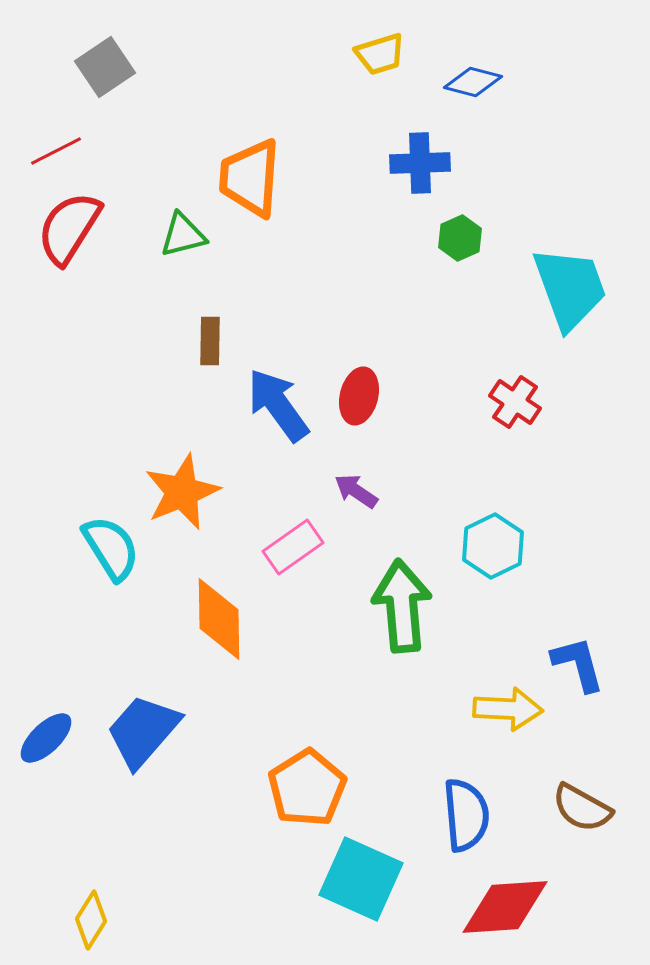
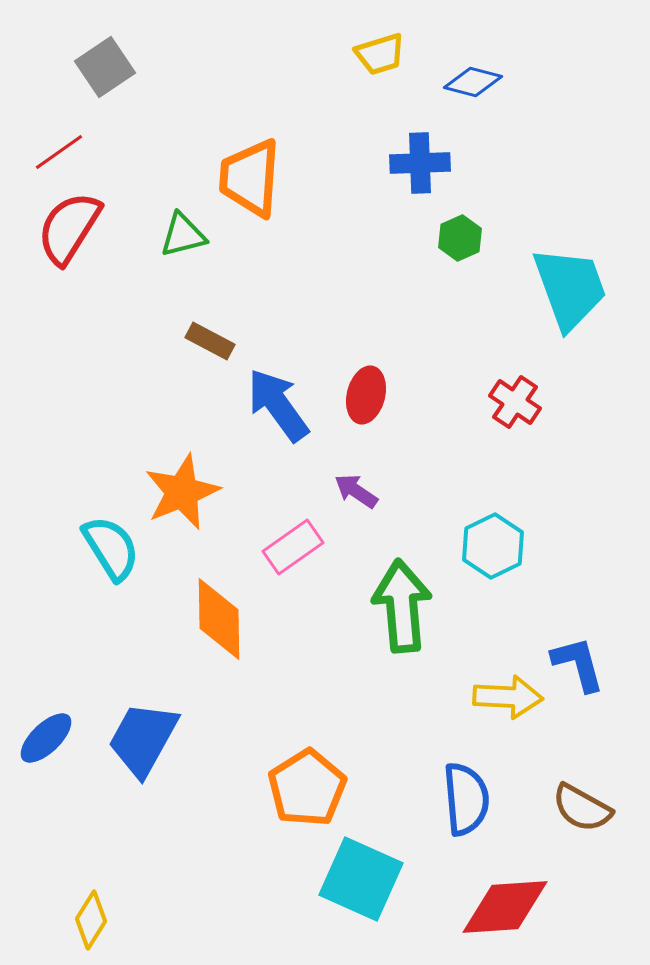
red line: moved 3 px right, 1 px down; rotated 8 degrees counterclockwise
brown rectangle: rotated 63 degrees counterclockwise
red ellipse: moved 7 px right, 1 px up
yellow arrow: moved 12 px up
blue trapezoid: moved 8 px down; rotated 12 degrees counterclockwise
blue semicircle: moved 16 px up
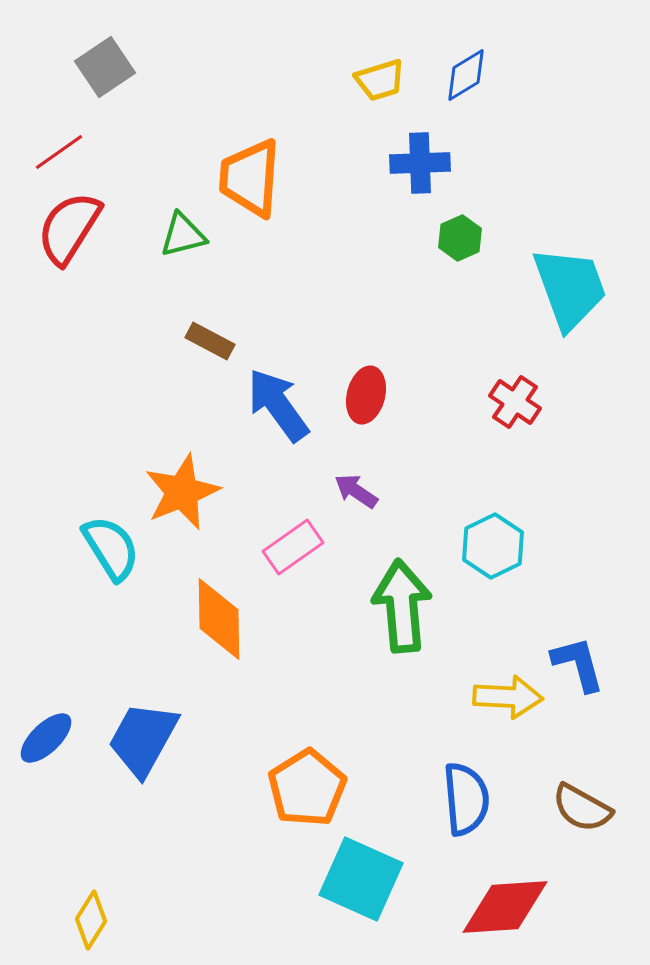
yellow trapezoid: moved 26 px down
blue diamond: moved 7 px left, 7 px up; rotated 46 degrees counterclockwise
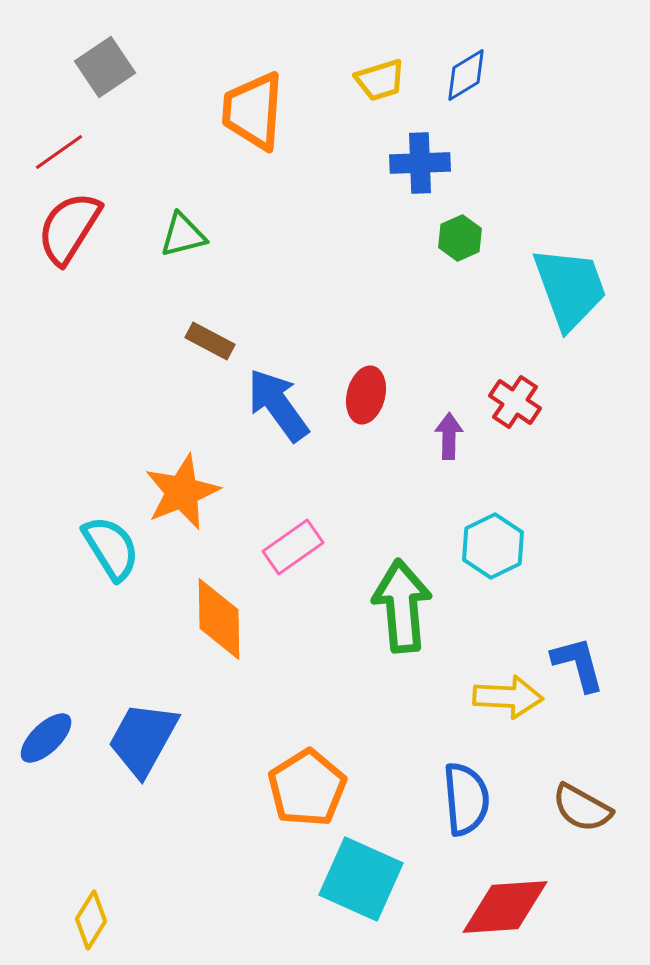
orange trapezoid: moved 3 px right, 67 px up
purple arrow: moved 93 px right, 55 px up; rotated 57 degrees clockwise
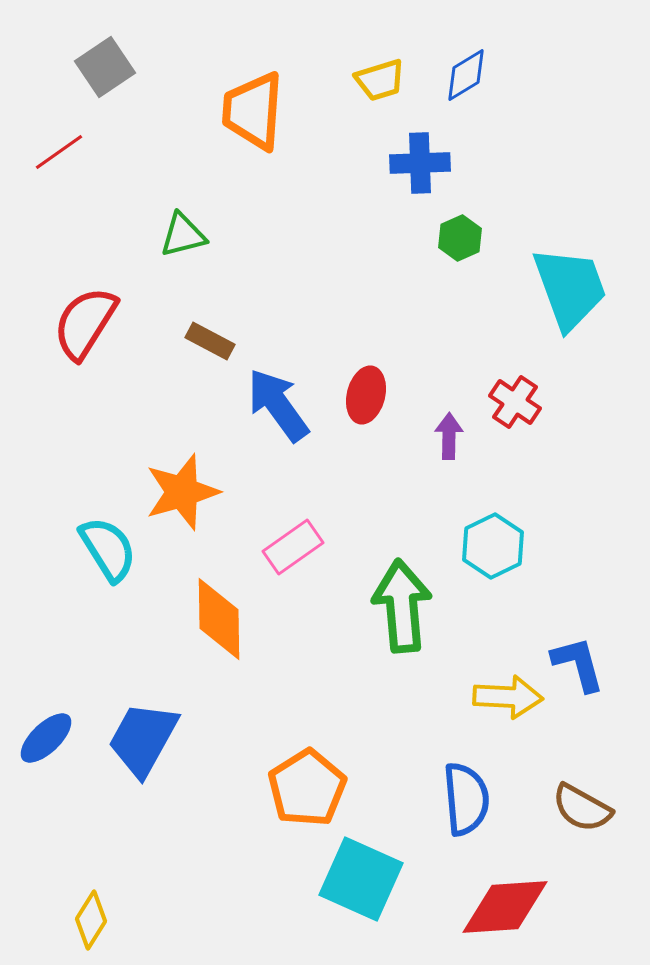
red semicircle: moved 16 px right, 95 px down
orange star: rotated 6 degrees clockwise
cyan semicircle: moved 3 px left, 1 px down
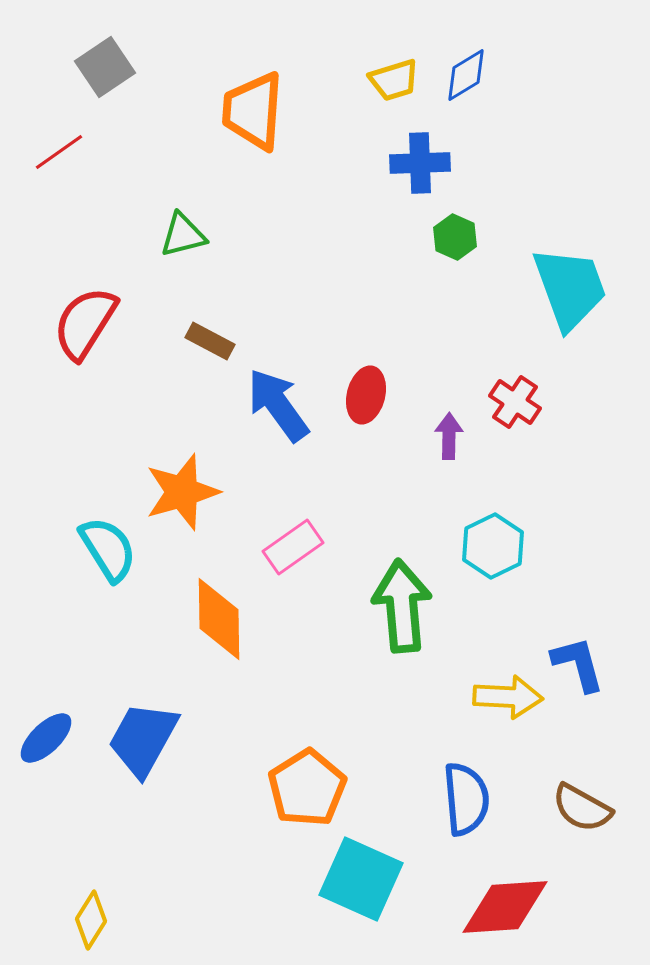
yellow trapezoid: moved 14 px right
green hexagon: moved 5 px left, 1 px up; rotated 12 degrees counterclockwise
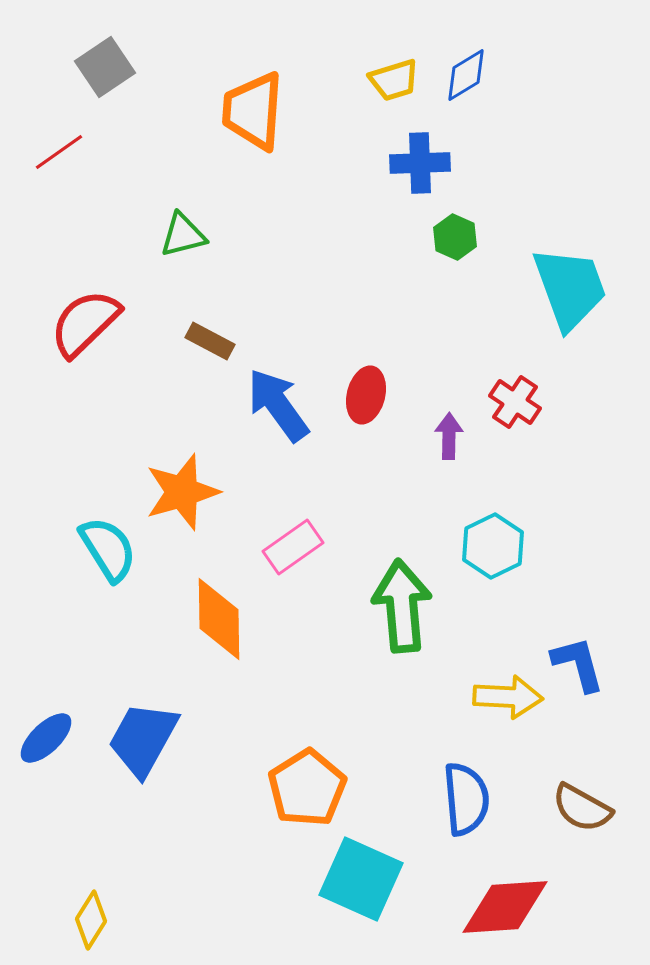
red semicircle: rotated 14 degrees clockwise
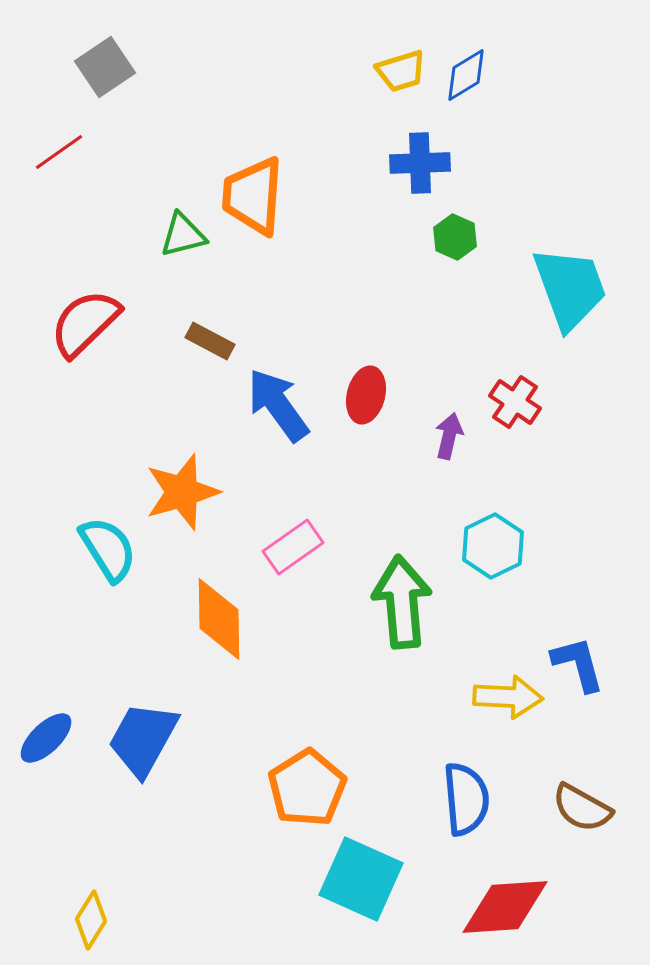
yellow trapezoid: moved 7 px right, 9 px up
orange trapezoid: moved 85 px down
purple arrow: rotated 12 degrees clockwise
green arrow: moved 4 px up
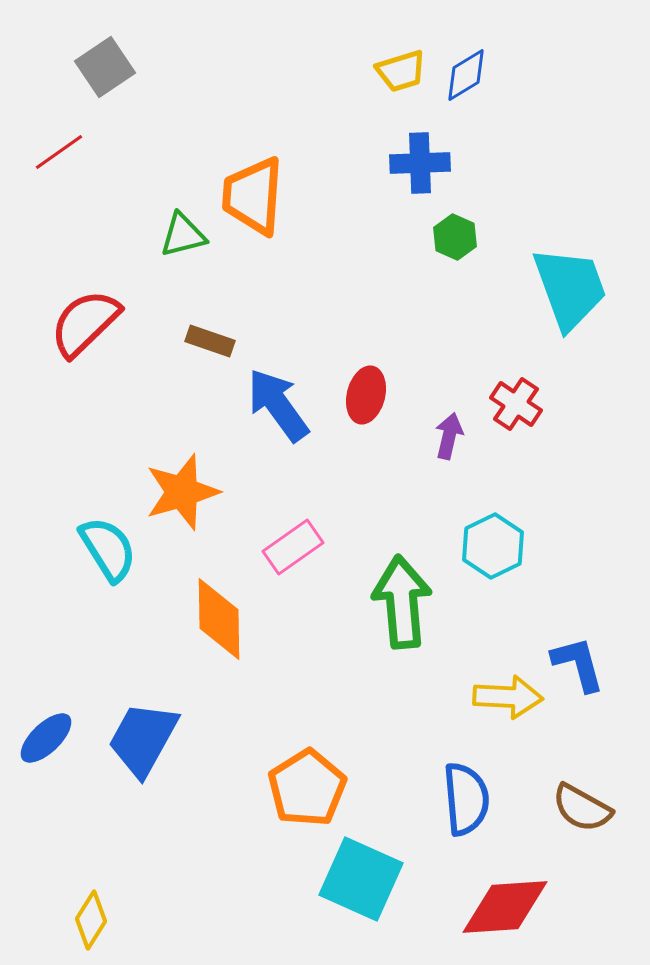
brown rectangle: rotated 9 degrees counterclockwise
red cross: moved 1 px right, 2 px down
